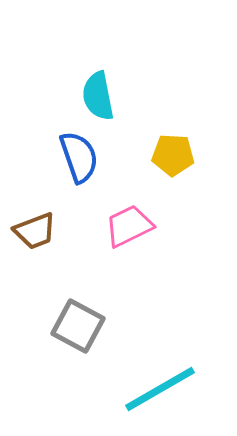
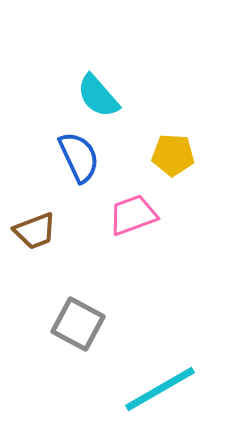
cyan semicircle: rotated 30 degrees counterclockwise
blue semicircle: rotated 6 degrees counterclockwise
pink trapezoid: moved 4 px right, 11 px up; rotated 6 degrees clockwise
gray square: moved 2 px up
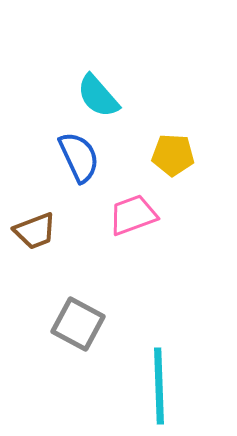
cyan line: moved 1 px left, 3 px up; rotated 62 degrees counterclockwise
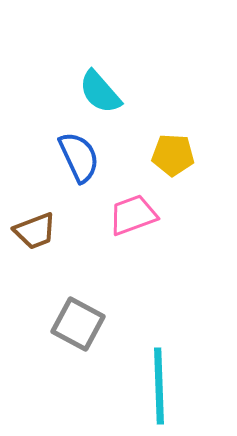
cyan semicircle: moved 2 px right, 4 px up
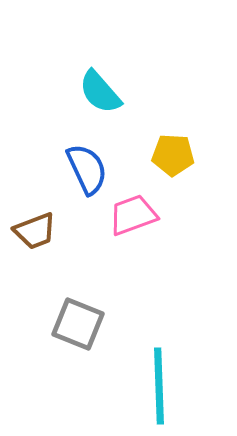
blue semicircle: moved 8 px right, 12 px down
gray square: rotated 6 degrees counterclockwise
